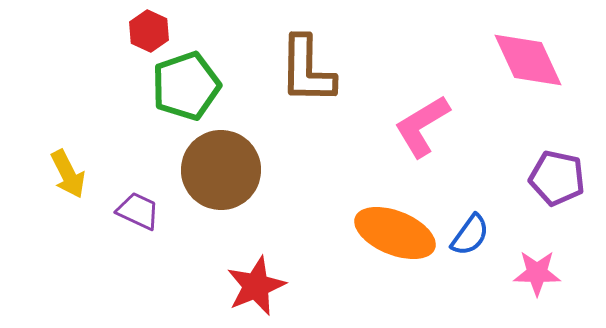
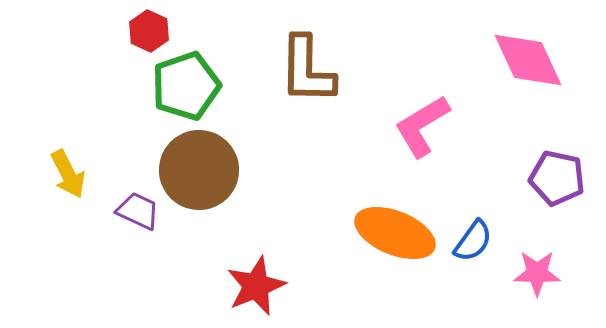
brown circle: moved 22 px left
blue semicircle: moved 3 px right, 6 px down
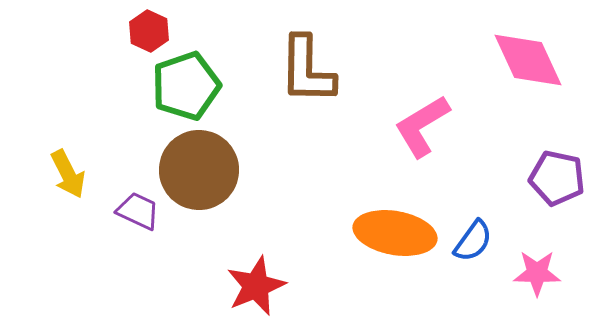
orange ellipse: rotated 12 degrees counterclockwise
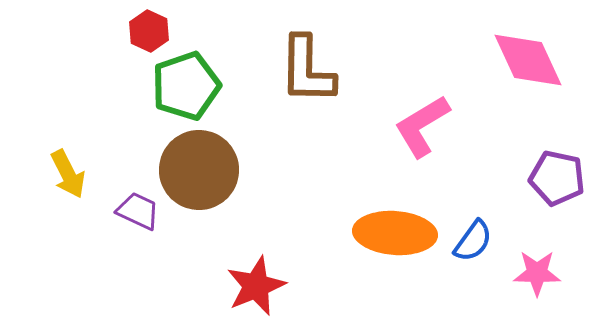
orange ellipse: rotated 6 degrees counterclockwise
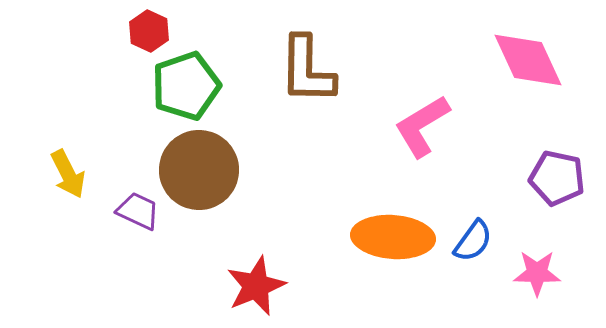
orange ellipse: moved 2 px left, 4 px down
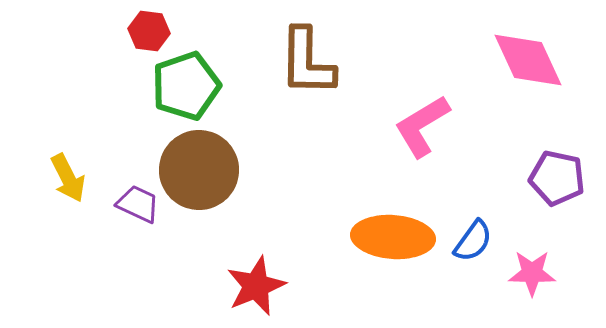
red hexagon: rotated 18 degrees counterclockwise
brown L-shape: moved 8 px up
yellow arrow: moved 4 px down
purple trapezoid: moved 7 px up
pink star: moved 5 px left
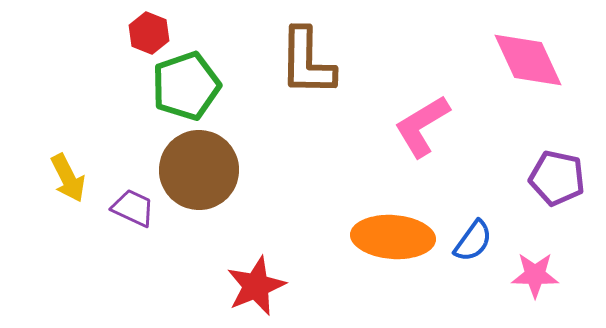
red hexagon: moved 2 px down; rotated 15 degrees clockwise
purple trapezoid: moved 5 px left, 4 px down
pink star: moved 3 px right, 2 px down
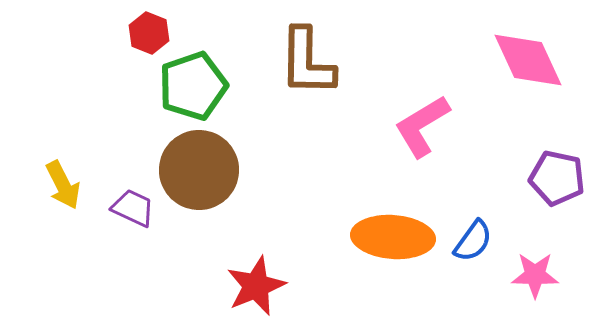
green pentagon: moved 7 px right
yellow arrow: moved 5 px left, 7 px down
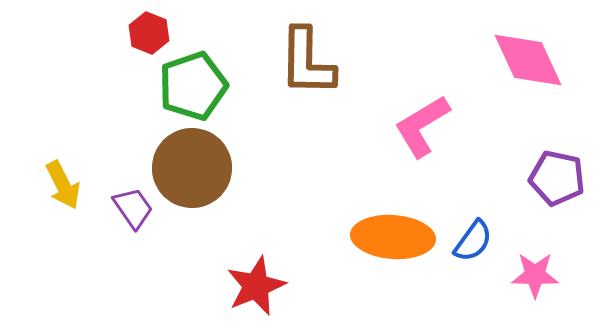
brown circle: moved 7 px left, 2 px up
purple trapezoid: rotated 30 degrees clockwise
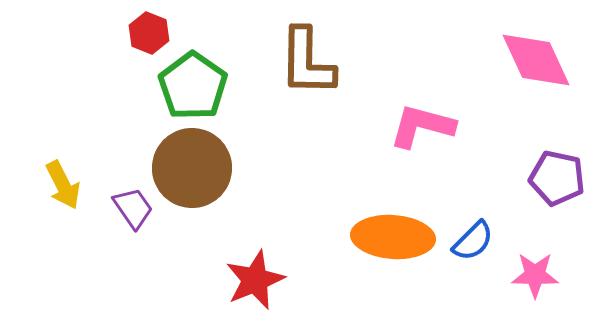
pink diamond: moved 8 px right
green pentagon: rotated 18 degrees counterclockwise
pink L-shape: rotated 46 degrees clockwise
blue semicircle: rotated 9 degrees clockwise
red star: moved 1 px left, 6 px up
